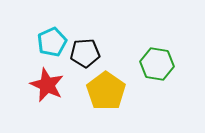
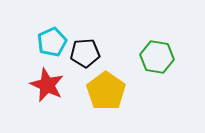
green hexagon: moved 7 px up
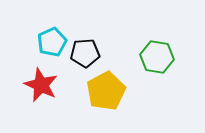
red star: moved 6 px left
yellow pentagon: rotated 9 degrees clockwise
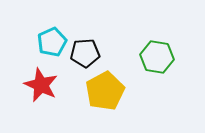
yellow pentagon: moved 1 px left
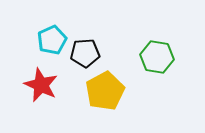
cyan pentagon: moved 2 px up
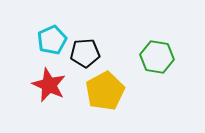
red star: moved 8 px right
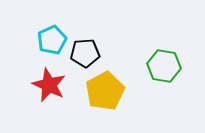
green hexagon: moved 7 px right, 9 px down
